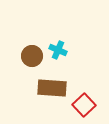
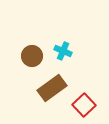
cyan cross: moved 5 px right, 1 px down
brown rectangle: rotated 40 degrees counterclockwise
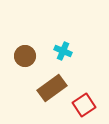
brown circle: moved 7 px left
red square: rotated 10 degrees clockwise
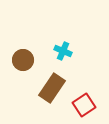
brown circle: moved 2 px left, 4 px down
brown rectangle: rotated 20 degrees counterclockwise
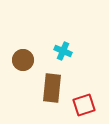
brown rectangle: rotated 28 degrees counterclockwise
red square: rotated 15 degrees clockwise
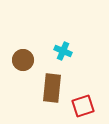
red square: moved 1 px left, 1 px down
